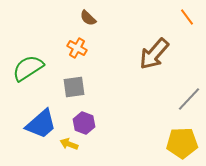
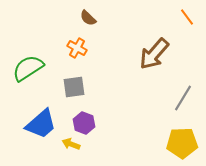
gray line: moved 6 px left, 1 px up; rotated 12 degrees counterclockwise
yellow arrow: moved 2 px right
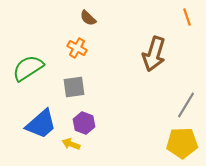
orange line: rotated 18 degrees clockwise
brown arrow: rotated 24 degrees counterclockwise
gray line: moved 3 px right, 7 px down
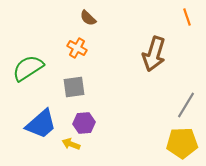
purple hexagon: rotated 25 degrees counterclockwise
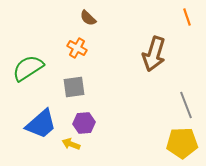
gray line: rotated 52 degrees counterclockwise
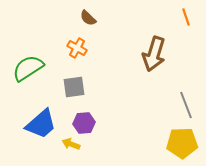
orange line: moved 1 px left
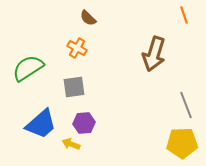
orange line: moved 2 px left, 2 px up
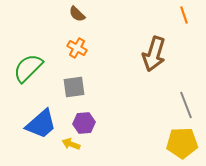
brown semicircle: moved 11 px left, 4 px up
green semicircle: rotated 12 degrees counterclockwise
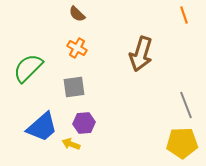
brown arrow: moved 13 px left
blue trapezoid: moved 1 px right, 3 px down
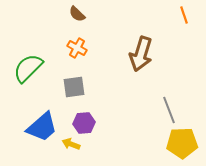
gray line: moved 17 px left, 5 px down
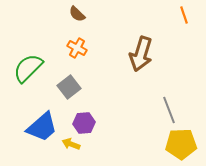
gray square: moved 5 px left; rotated 30 degrees counterclockwise
yellow pentagon: moved 1 px left, 1 px down
